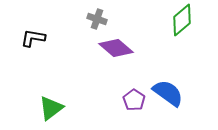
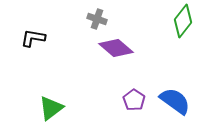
green diamond: moved 1 px right, 1 px down; rotated 12 degrees counterclockwise
blue semicircle: moved 7 px right, 8 px down
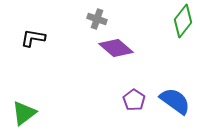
green triangle: moved 27 px left, 5 px down
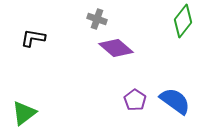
purple pentagon: moved 1 px right
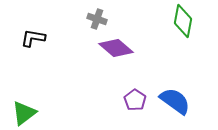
green diamond: rotated 28 degrees counterclockwise
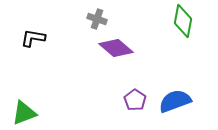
blue semicircle: rotated 56 degrees counterclockwise
green triangle: rotated 16 degrees clockwise
